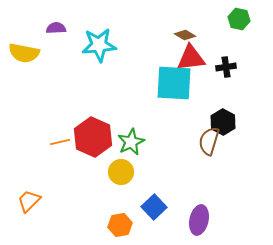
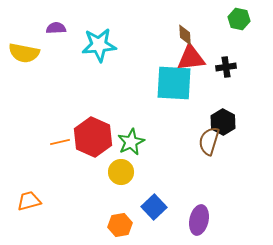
brown diamond: rotated 55 degrees clockwise
orange trapezoid: rotated 30 degrees clockwise
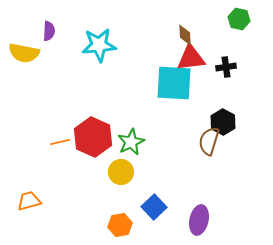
purple semicircle: moved 7 px left, 3 px down; rotated 96 degrees clockwise
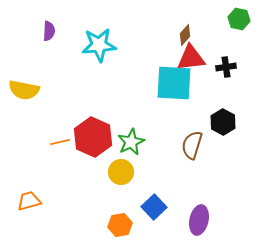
brown diamond: rotated 45 degrees clockwise
yellow semicircle: moved 37 px down
brown semicircle: moved 17 px left, 4 px down
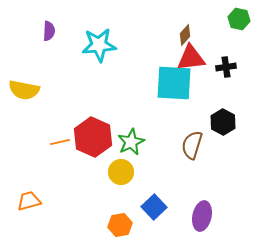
purple ellipse: moved 3 px right, 4 px up
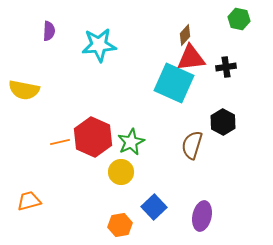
cyan square: rotated 21 degrees clockwise
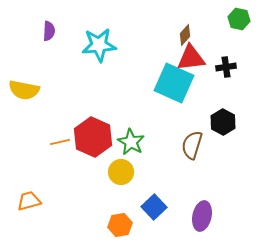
green star: rotated 16 degrees counterclockwise
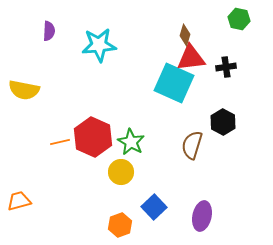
brown diamond: rotated 25 degrees counterclockwise
orange trapezoid: moved 10 px left
orange hexagon: rotated 10 degrees counterclockwise
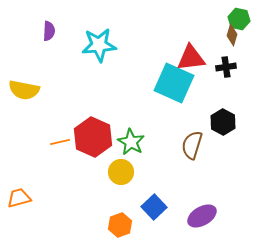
brown diamond: moved 47 px right
orange trapezoid: moved 3 px up
purple ellipse: rotated 48 degrees clockwise
